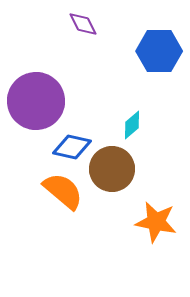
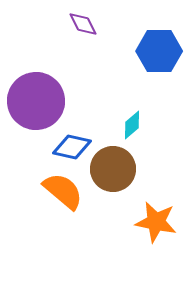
brown circle: moved 1 px right
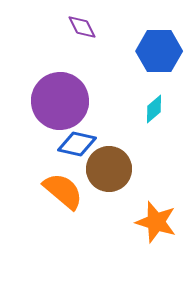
purple diamond: moved 1 px left, 3 px down
purple circle: moved 24 px right
cyan diamond: moved 22 px right, 16 px up
blue diamond: moved 5 px right, 3 px up
brown circle: moved 4 px left
orange star: rotated 6 degrees clockwise
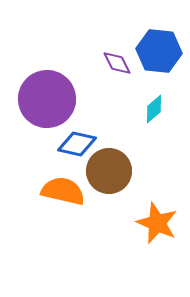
purple diamond: moved 35 px right, 36 px down
blue hexagon: rotated 6 degrees clockwise
purple circle: moved 13 px left, 2 px up
brown circle: moved 2 px down
orange semicircle: rotated 27 degrees counterclockwise
orange star: moved 1 px right, 1 px down; rotated 6 degrees clockwise
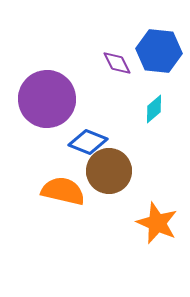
blue diamond: moved 11 px right, 2 px up; rotated 9 degrees clockwise
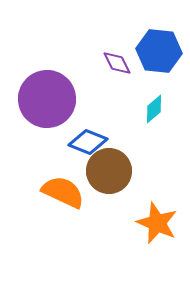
orange semicircle: moved 1 px down; rotated 12 degrees clockwise
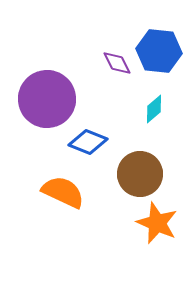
brown circle: moved 31 px right, 3 px down
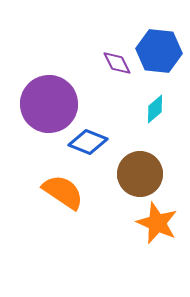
purple circle: moved 2 px right, 5 px down
cyan diamond: moved 1 px right
orange semicircle: rotated 9 degrees clockwise
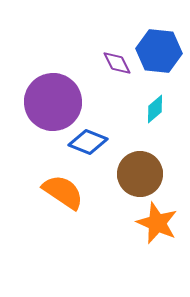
purple circle: moved 4 px right, 2 px up
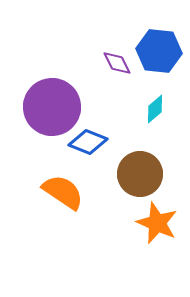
purple circle: moved 1 px left, 5 px down
